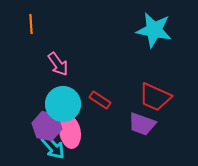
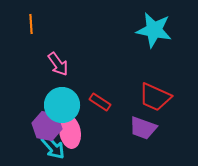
red rectangle: moved 2 px down
cyan circle: moved 1 px left, 1 px down
purple trapezoid: moved 1 px right, 4 px down
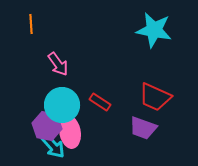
cyan arrow: moved 1 px up
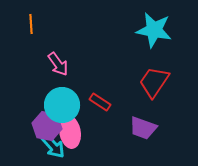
red trapezoid: moved 1 px left, 15 px up; rotated 100 degrees clockwise
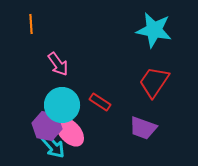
pink ellipse: rotated 32 degrees counterclockwise
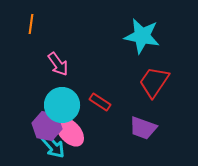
orange line: rotated 12 degrees clockwise
cyan star: moved 12 px left, 6 px down
